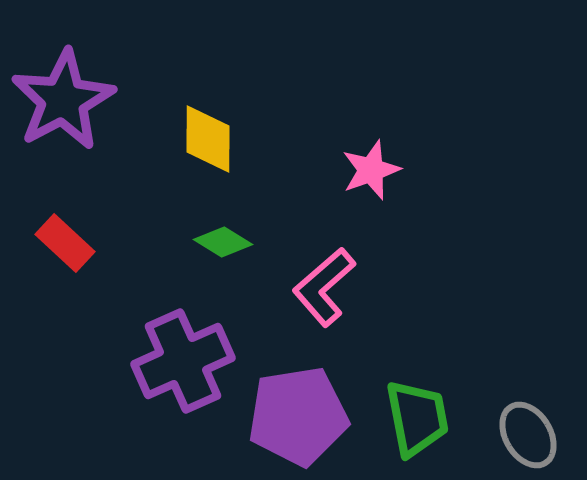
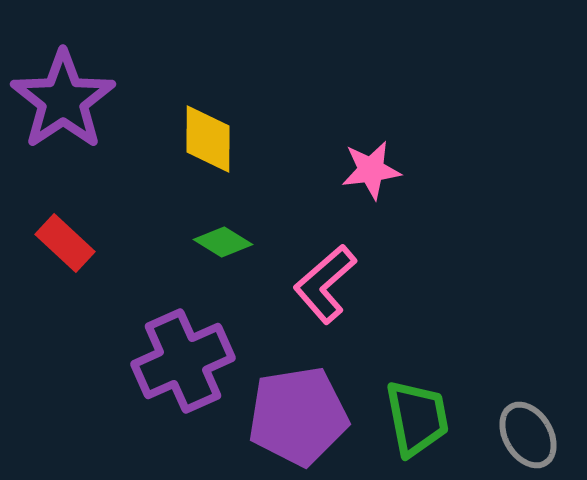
purple star: rotated 6 degrees counterclockwise
pink star: rotated 12 degrees clockwise
pink L-shape: moved 1 px right, 3 px up
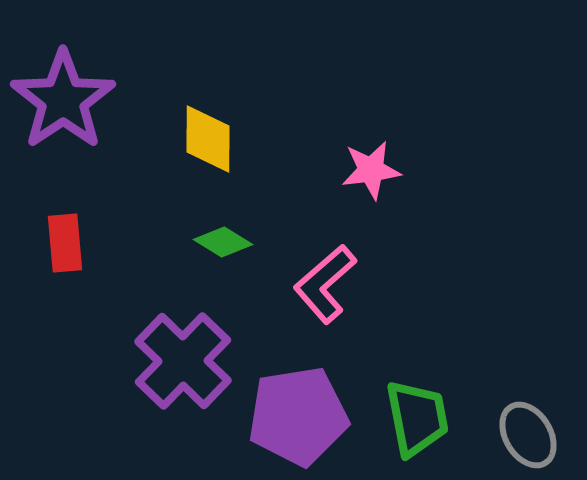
red rectangle: rotated 42 degrees clockwise
purple cross: rotated 22 degrees counterclockwise
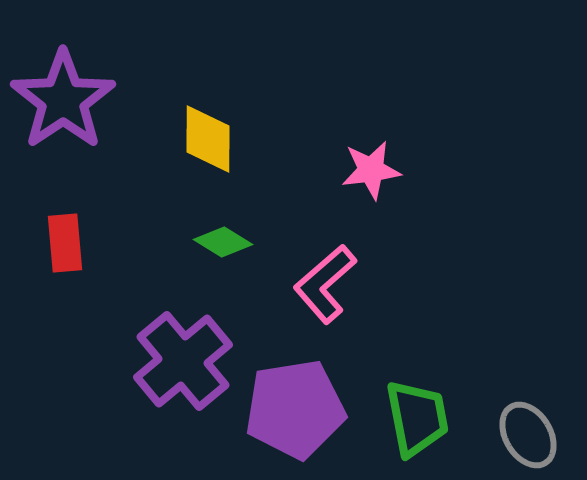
purple cross: rotated 6 degrees clockwise
purple pentagon: moved 3 px left, 7 px up
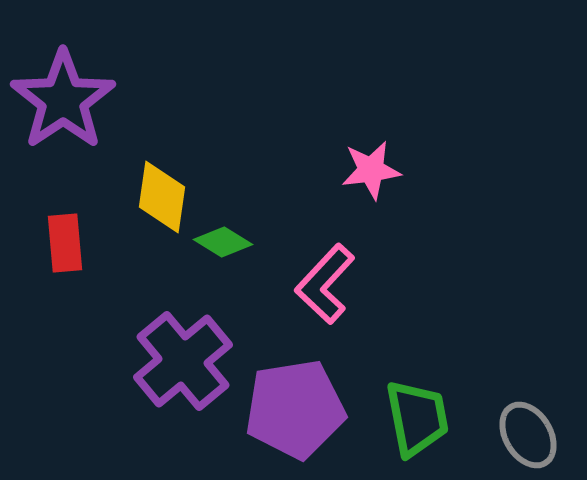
yellow diamond: moved 46 px left, 58 px down; rotated 8 degrees clockwise
pink L-shape: rotated 6 degrees counterclockwise
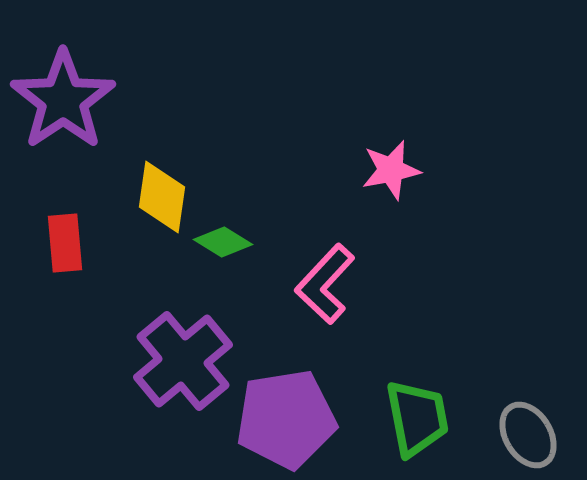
pink star: moved 20 px right; rotated 4 degrees counterclockwise
purple pentagon: moved 9 px left, 10 px down
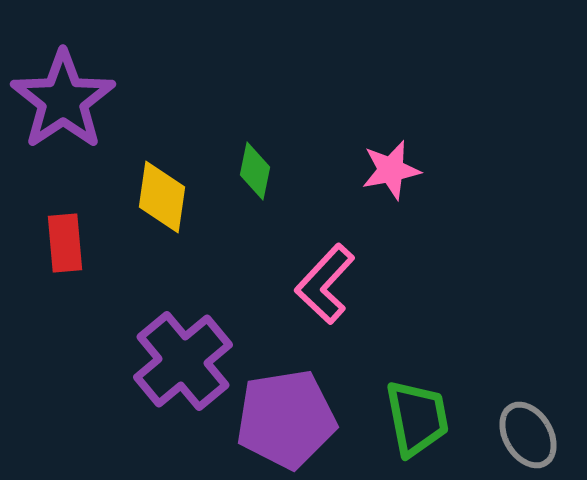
green diamond: moved 32 px right, 71 px up; rotated 70 degrees clockwise
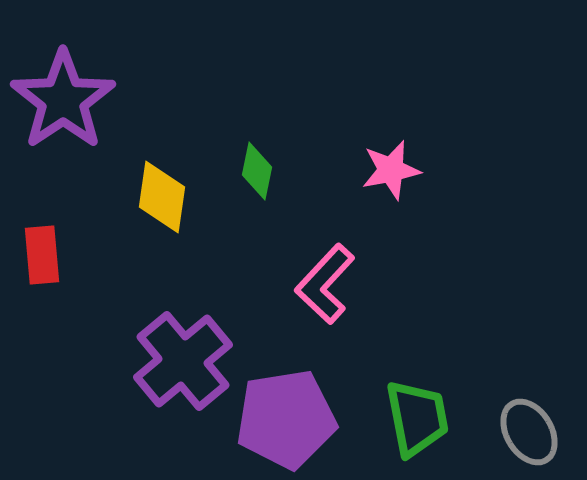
green diamond: moved 2 px right
red rectangle: moved 23 px left, 12 px down
gray ellipse: moved 1 px right, 3 px up
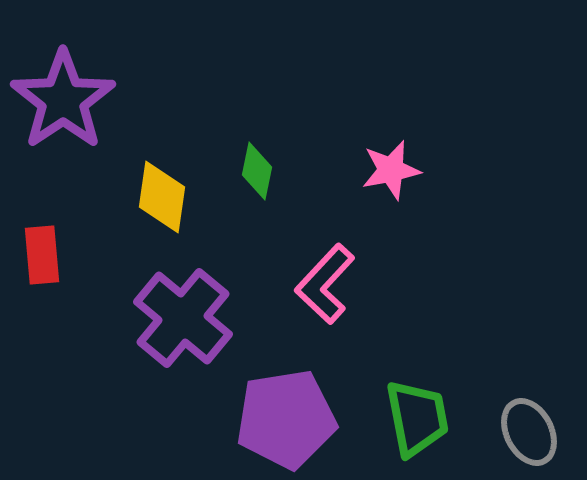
purple cross: moved 43 px up; rotated 10 degrees counterclockwise
gray ellipse: rotated 4 degrees clockwise
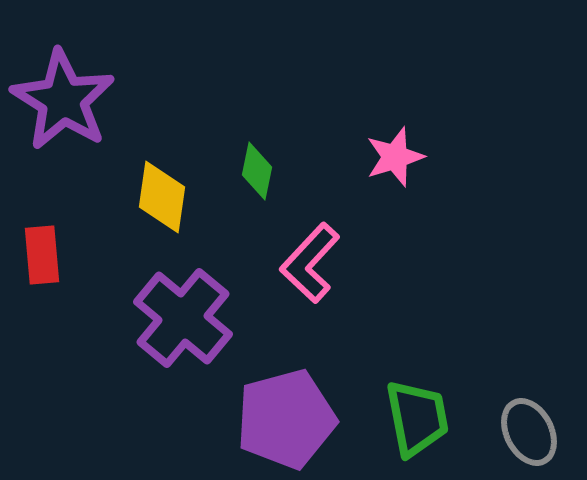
purple star: rotated 6 degrees counterclockwise
pink star: moved 4 px right, 13 px up; rotated 6 degrees counterclockwise
pink L-shape: moved 15 px left, 21 px up
purple pentagon: rotated 6 degrees counterclockwise
